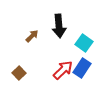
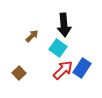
black arrow: moved 5 px right, 1 px up
cyan square: moved 26 px left, 5 px down
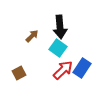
black arrow: moved 4 px left, 2 px down
brown square: rotated 16 degrees clockwise
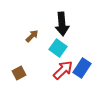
black arrow: moved 2 px right, 3 px up
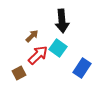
black arrow: moved 3 px up
red arrow: moved 25 px left, 15 px up
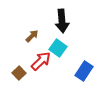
red arrow: moved 3 px right, 6 px down
blue rectangle: moved 2 px right, 3 px down
brown square: rotated 16 degrees counterclockwise
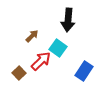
black arrow: moved 6 px right, 1 px up; rotated 10 degrees clockwise
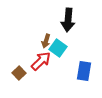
brown arrow: moved 14 px right, 5 px down; rotated 152 degrees clockwise
blue rectangle: rotated 24 degrees counterclockwise
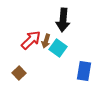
black arrow: moved 5 px left
red arrow: moved 10 px left, 21 px up
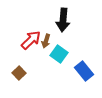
cyan square: moved 1 px right, 6 px down
blue rectangle: rotated 48 degrees counterclockwise
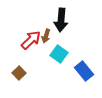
black arrow: moved 2 px left
brown arrow: moved 5 px up
